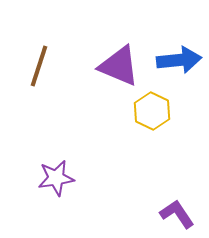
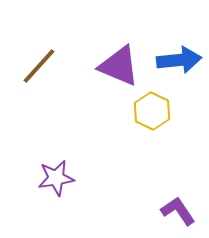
brown line: rotated 24 degrees clockwise
purple L-shape: moved 1 px right, 3 px up
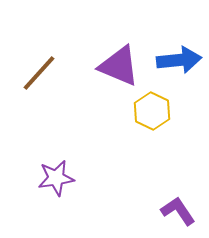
brown line: moved 7 px down
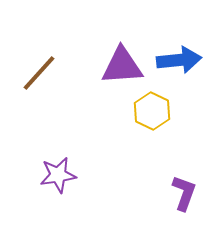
purple triangle: moved 3 px right; rotated 27 degrees counterclockwise
purple star: moved 2 px right, 3 px up
purple L-shape: moved 6 px right, 18 px up; rotated 54 degrees clockwise
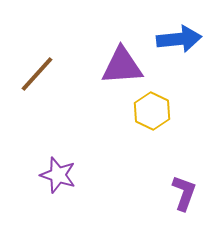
blue arrow: moved 21 px up
brown line: moved 2 px left, 1 px down
purple star: rotated 27 degrees clockwise
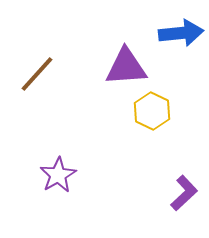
blue arrow: moved 2 px right, 6 px up
purple triangle: moved 4 px right, 1 px down
purple star: rotated 24 degrees clockwise
purple L-shape: rotated 27 degrees clockwise
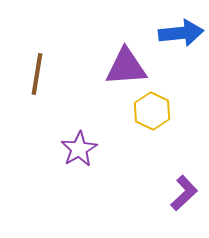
brown line: rotated 33 degrees counterclockwise
purple star: moved 21 px right, 26 px up
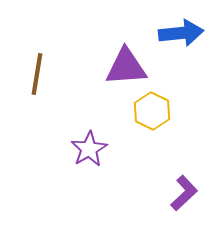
purple star: moved 10 px right
